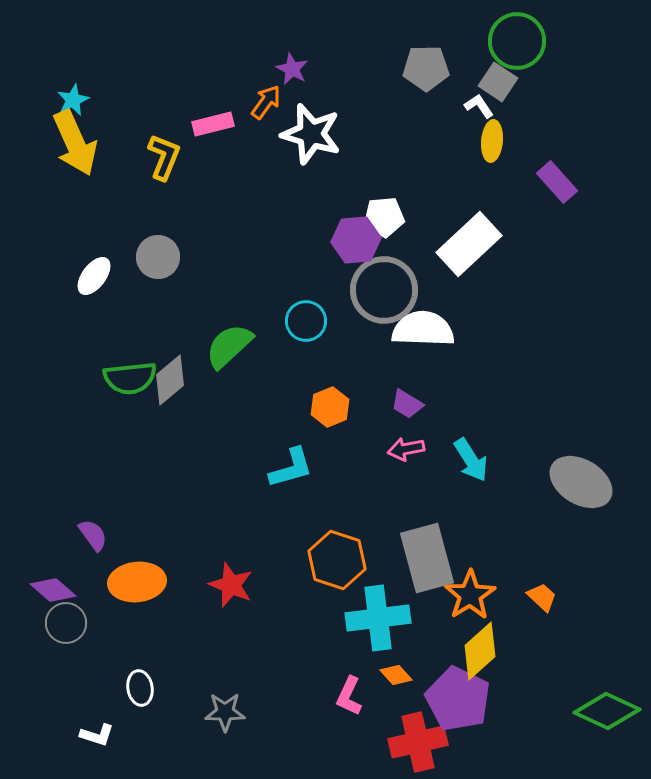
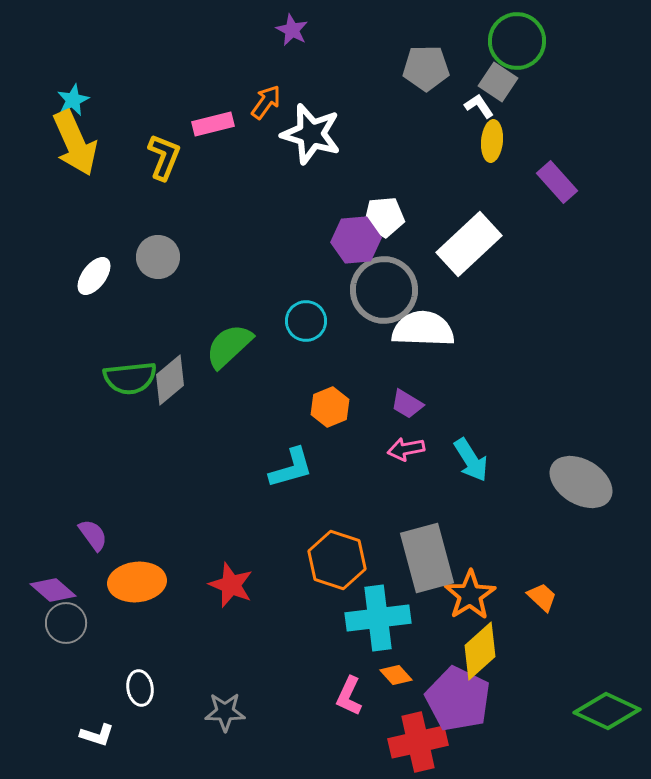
purple star at (292, 69): moved 39 px up
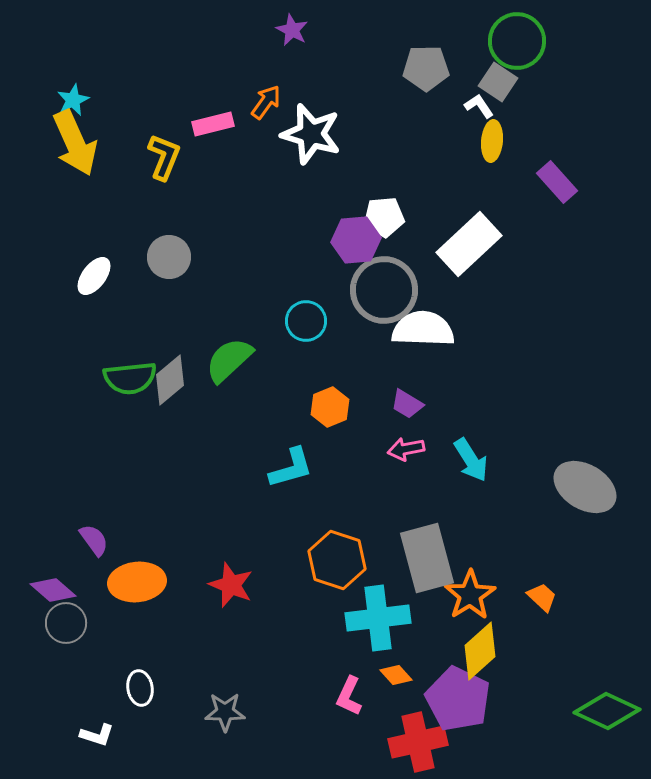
gray circle at (158, 257): moved 11 px right
green semicircle at (229, 346): moved 14 px down
gray ellipse at (581, 482): moved 4 px right, 5 px down
purple semicircle at (93, 535): moved 1 px right, 5 px down
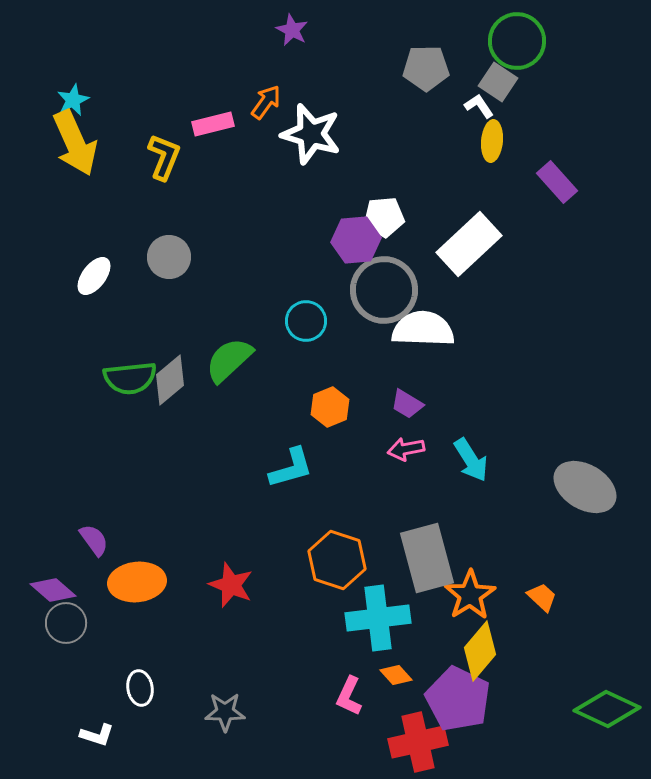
yellow diamond at (480, 651): rotated 8 degrees counterclockwise
green diamond at (607, 711): moved 2 px up
